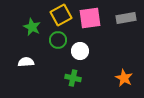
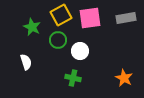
white semicircle: rotated 77 degrees clockwise
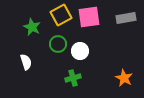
pink square: moved 1 px left, 1 px up
green circle: moved 4 px down
green cross: rotated 28 degrees counterclockwise
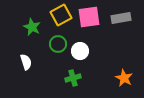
gray rectangle: moved 5 px left
